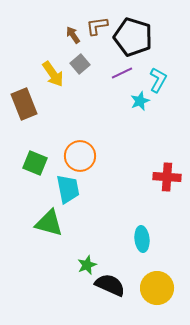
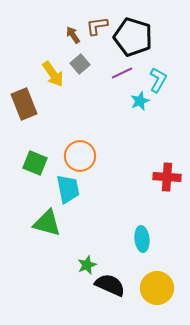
green triangle: moved 2 px left
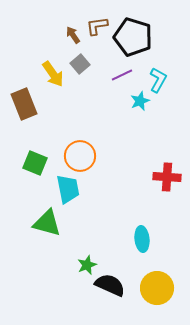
purple line: moved 2 px down
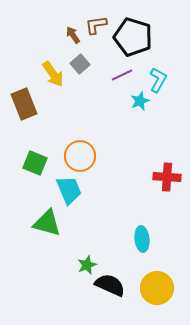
brown L-shape: moved 1 px left, 1 px up
cyan trapezoid: moved 1 px right, 1 px down; rotated 12 degrees counterclockwise
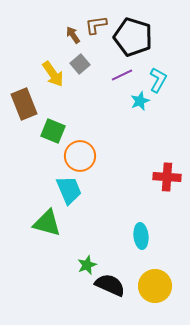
green square: moved 18 px right, 32 px up
cyan ellipse: moved 1 px left, 3 px up
yellow circle: moved 2 px left, 2 px up
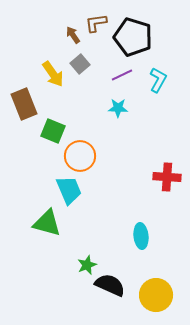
brown L-shape: moved 2 px up
cyan star: moved 22 px left, 7 px down; rotated 24 degrees clockwise
yellow circle: moved 1 px right, 9 px down
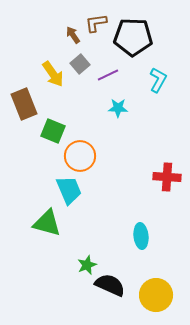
black pentagon: rotated 15 degrees counterclockwise
purple line: moved 14 px left
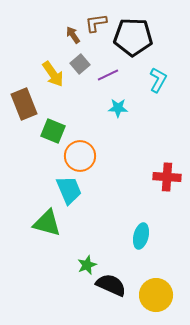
cyan ellipse: rotated 20 degrees clockwise
black semicircle: moved 1 px right
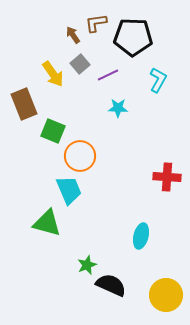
yellow circle: moved 10 px right
